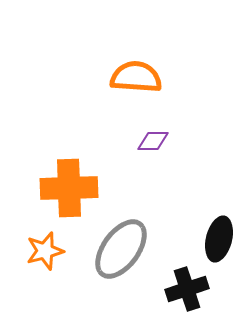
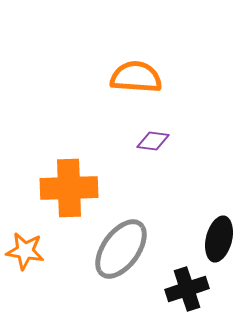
purple diamond: rotated 8 degrees clockwise
orange star: moved 20 px left; rotated 24 degrees clockwise
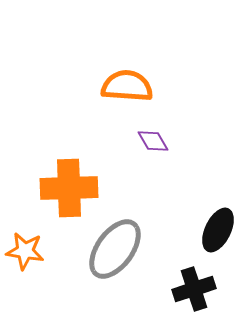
orange semicircle: moved 9 px left, 9 px down
purple diamond: rotated 52 degrees clockwise
black ellipse: moved 1 px left, 9 px up; rotated 12 degrees clockwise
gray ellipse: moved 6 px left
black cross: moved 7 px right
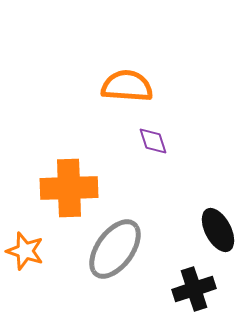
purple diamond: rotated 12 degrees clockwise
black ellipse: rotated 54 degrees counterclockwise
orange star: rotated 9 degrees clockwise
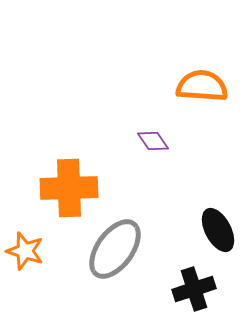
orange semicircle: moved 75 px right
purple diamond: rotated 16 degrees counterclockwise
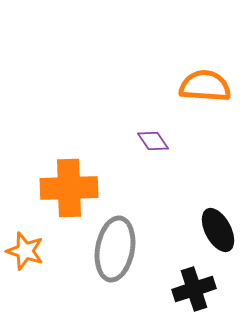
orange semicircle: moved 3 px right
gray ellipse: rotated 26 degrees counterclockwise
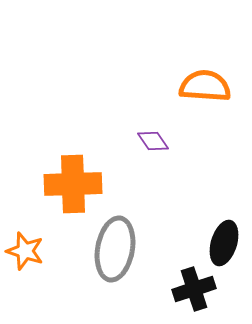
orange cross: moved 4 px right, 4 px up
black ellipse: moved 6 px right, 13 px down; rotated 45 degrees clockwise
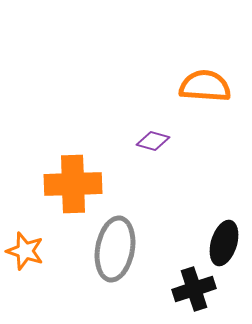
purple diamond: rotated 40 degrees counterclockwise
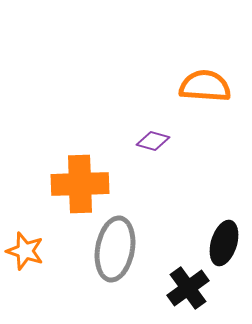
orange cross: moved 7 px right
black cross: moved 6 px left, 1 px up; rotated 18 degrees counterclockwise
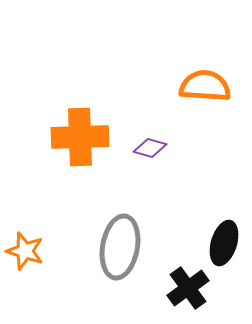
purple diamond: moved 3 px left, 7 px down
orange cross: moved 47 px up
gray ellipse: moved 5 px right, 2 px up
